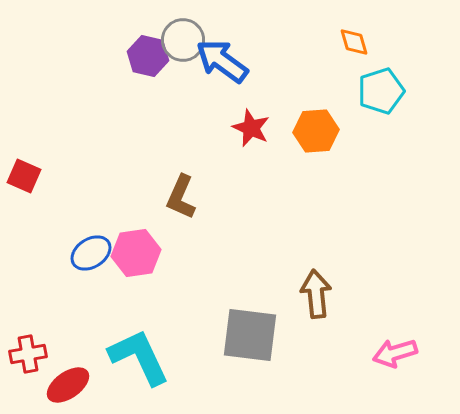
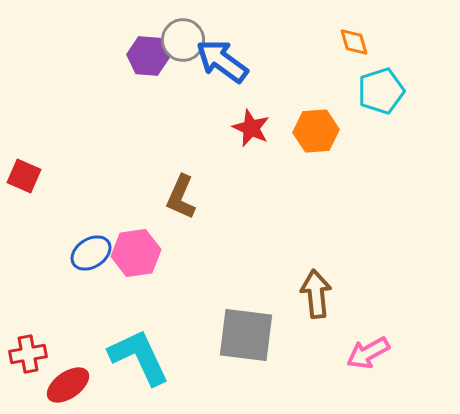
purple hexagon: rotated 9 degrees counterclockwise
gray square: moved 4 px left
pink arrow: moved 27 px left; rotated 12 degrees counterclockwise
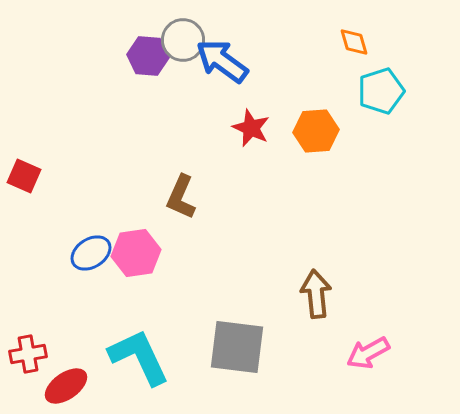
gray square: moved 9 px left, 12 px down
red ellipse: moved 2 px left, 1 px down
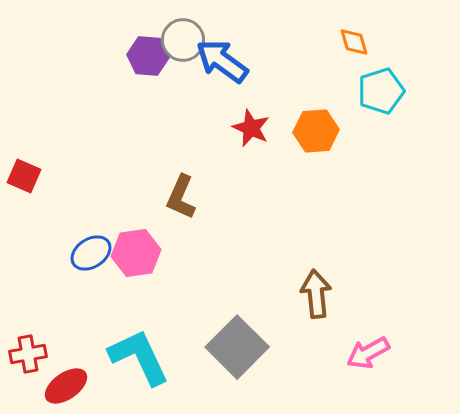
gray square: rotated 38 degrees clockwise
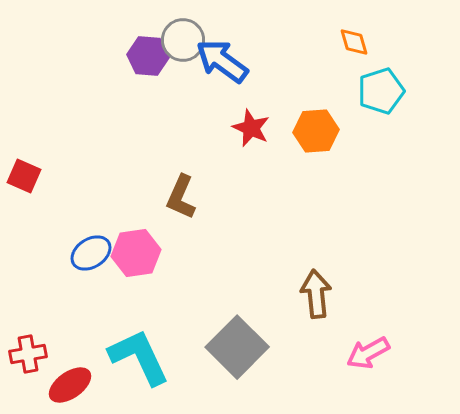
red ellipse: moved 4 px right, 1 px up
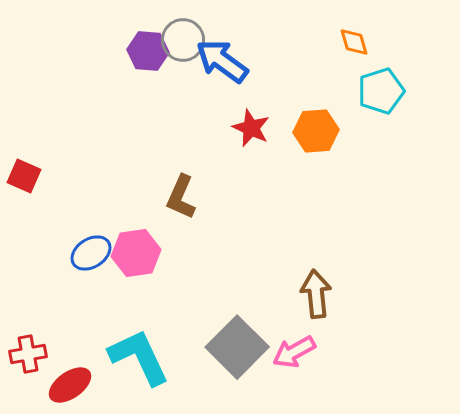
purple hexagon: moved 5 px up
pink arrow: moved 74 px left, 1 px up
